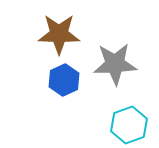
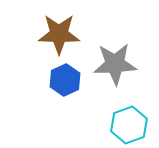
blue hexagon: moved 1 px right
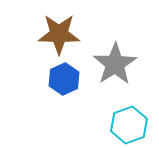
gray star: rotated 30 degrees counterclockwise
blue hexagon: moved 1 px left, 1 px up
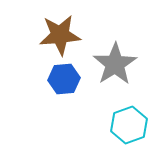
brown star: moved 1 px right, 1 px down; rotated 6 degrees counterclockwise
blue hexagon: rotated 20 degrees clockwise
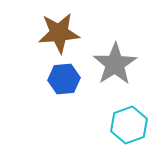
brown star: moved 1 px left, 2 px up
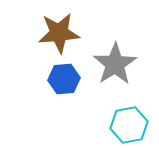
cyan hexagon: rotated 9 degrees clockwise
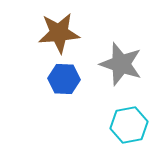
gray star: moved 6 px right; rotated 21 degrees counterclockwise
blue hexagon: rotated 8 degrees clockwise
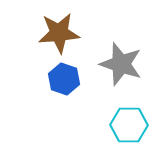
blue hexagon: rotated 16 degrees clockwise
cyan hexagon: rotated 12 degrees clockwise
